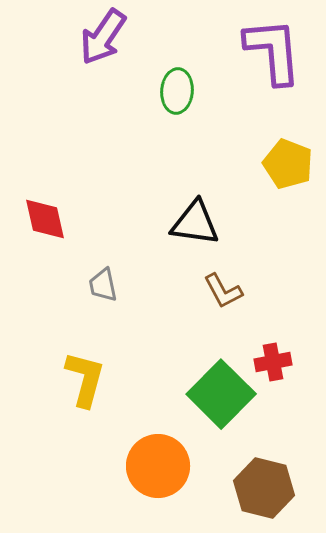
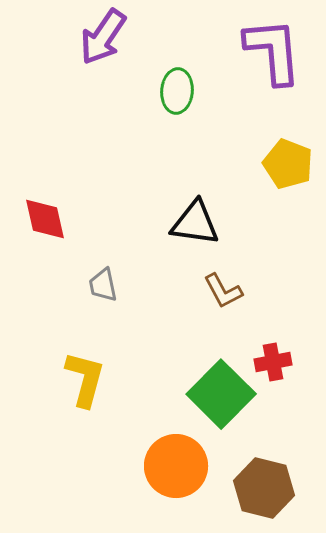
orange circle: moved 18 px right
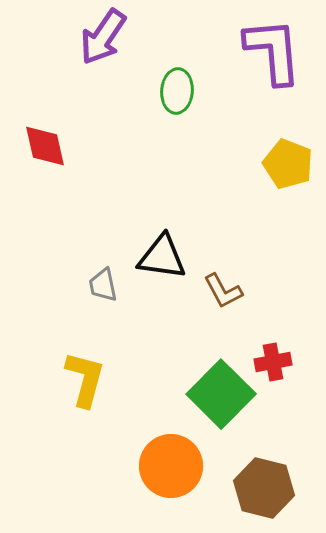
red diamond: moved 73 px up
black triangle: moved 33 px left, 34 px down
orange circle: moved 5 px left
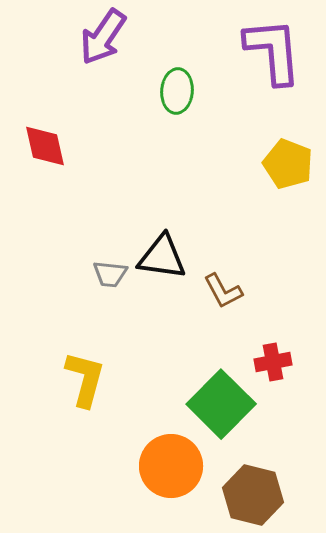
gray trapezoid: moved 7 px right, 11 px up; rotated 72 degrees counterclockwise
green square: moved 10 px down
brown hexagon: moved 11 px left, 7 px down
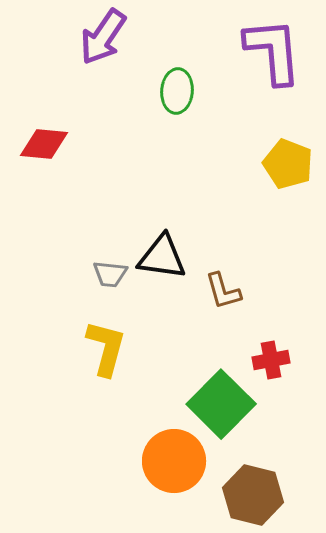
red diamond: moved 1 px left, 2 px up; rotated 72 degrees counterclockwise
brown L-shape: rotated 12 degrees clockwise
red cross: moved 2 px left, 2 px up
yellow L-shape: moved 21 px right, 31 px up
orange circle: moved 3 px right, 5 px up
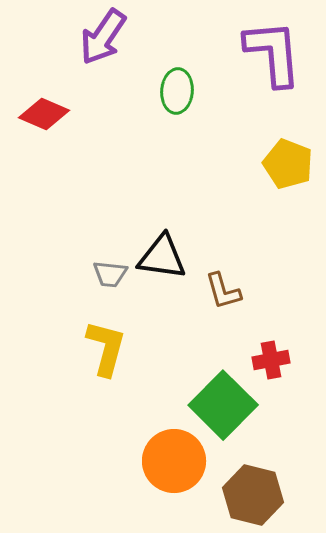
purple L-shape: moved 2 px down
red diamond: moved 30 px up; rotated 18 degrees clockwise
green square: moved 2 px right, 1 px down
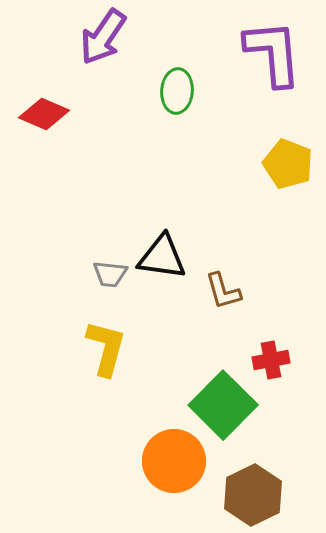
brown hexagon: rotated 20 degrees clockwise
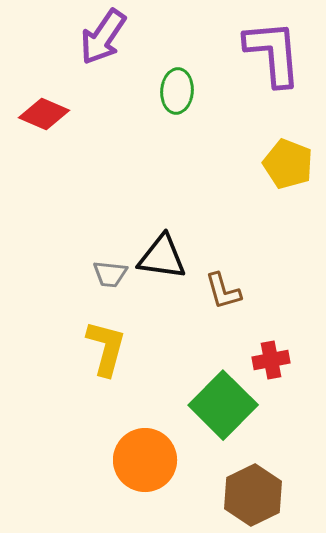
orange circle: moved 29 px left, 1 px up
